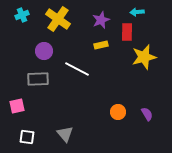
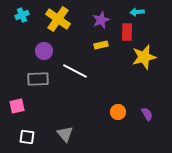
white line: moved 2 px left, 2 px down
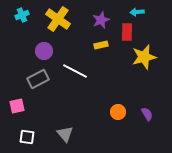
gray rectangle: rotated 25 degrees counterclockwise
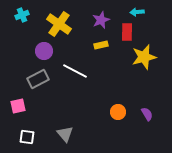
yellow cross: moved 1 px right, 5 px down
pink square: moved 1 px right
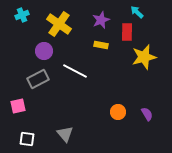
cyan arrow: rotated 48 degrees clockwise
yellow rectangle: rotated 24 degrees clockwise
white square: moved 2 px down
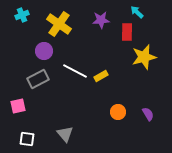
purple star: rotated 18 degrees clockwise
yellow rectangle: moved 31 px down; rotated 40 degrees counterclockwise
purple semicircle: moved 1 px right
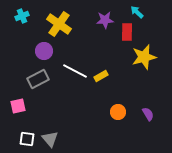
cyan cross: moved 1 px down
purple star: moved 4 px right
gray triangle: moved 15 px left, 5 px down
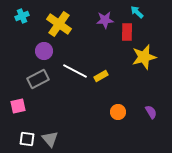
purple semicircle: moved 3 px right, 2 px up
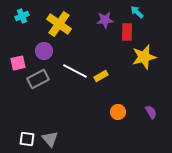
pink square: moved 43 px up
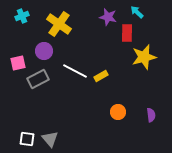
purple star: moved 3 px right, 3 px up; rotated 18 degrees clockwise
red rectangle: moved 1 px down
purple semicircle: moved 3 px down; rotated 24 degrees clockwise
